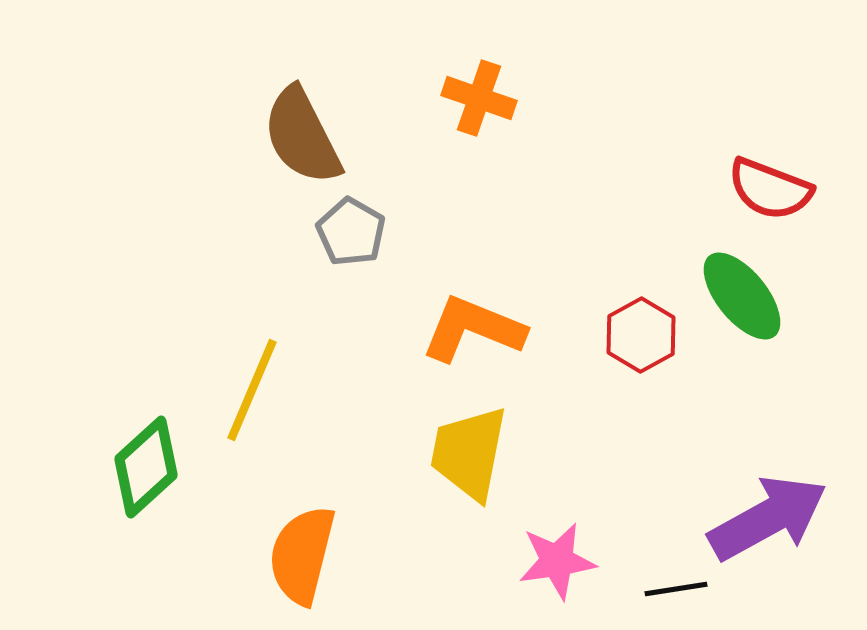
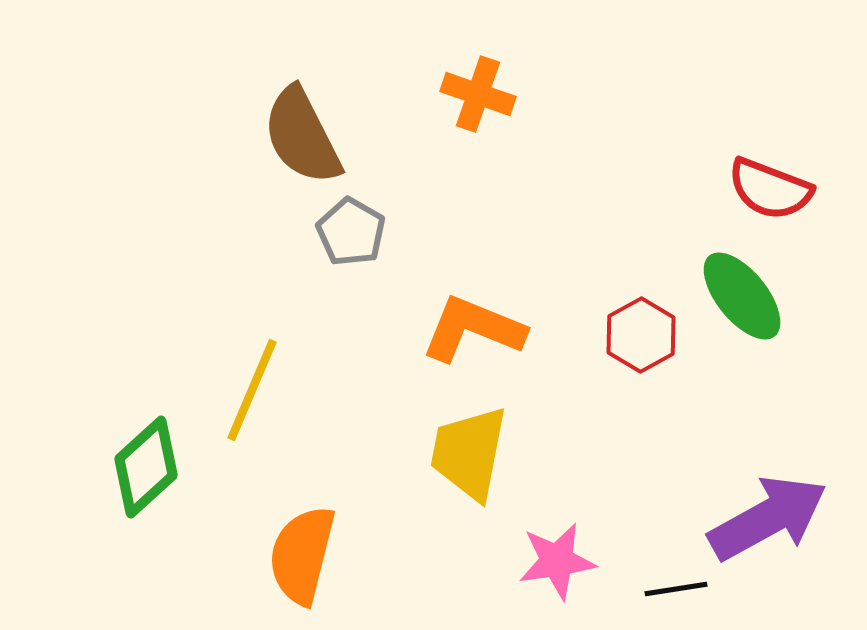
orange cross: moved 1 px left, 4 px up
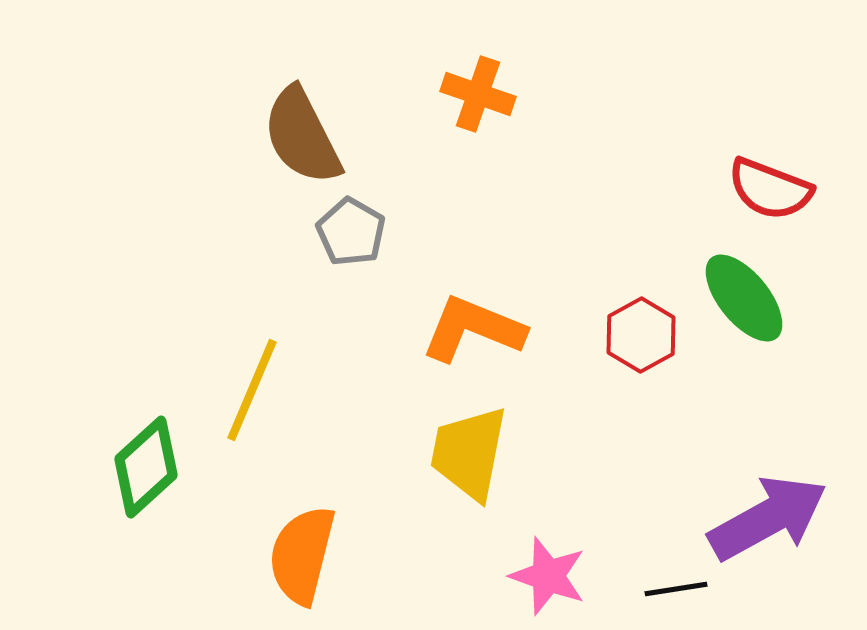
green ellipse: moved 2 px right, 2 px down
pink star: moved 9 px left, 15 px down; rotated 28 degrees clockwise
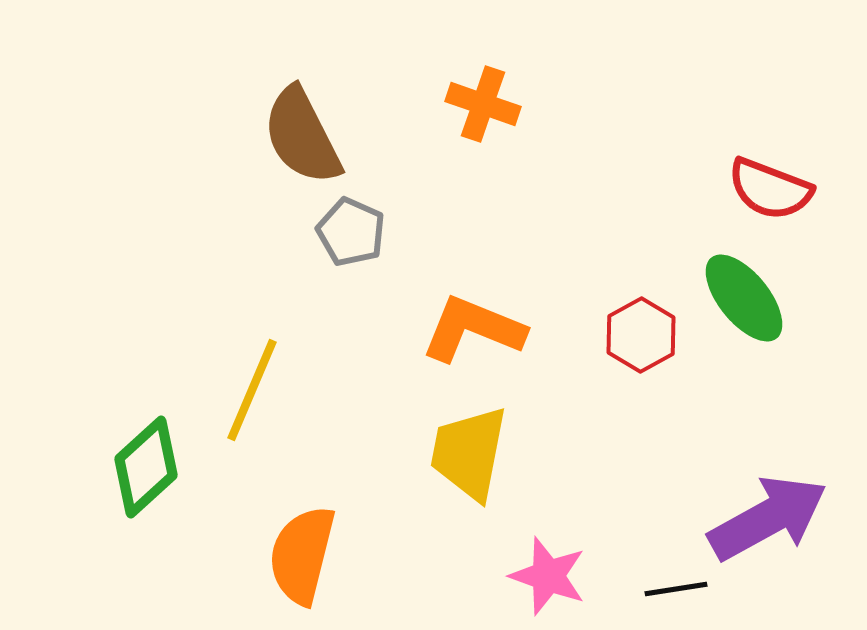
orange cross: moved 5 px right, 10 px down
gray pentagon: rotated 6 degrees counterclockwise
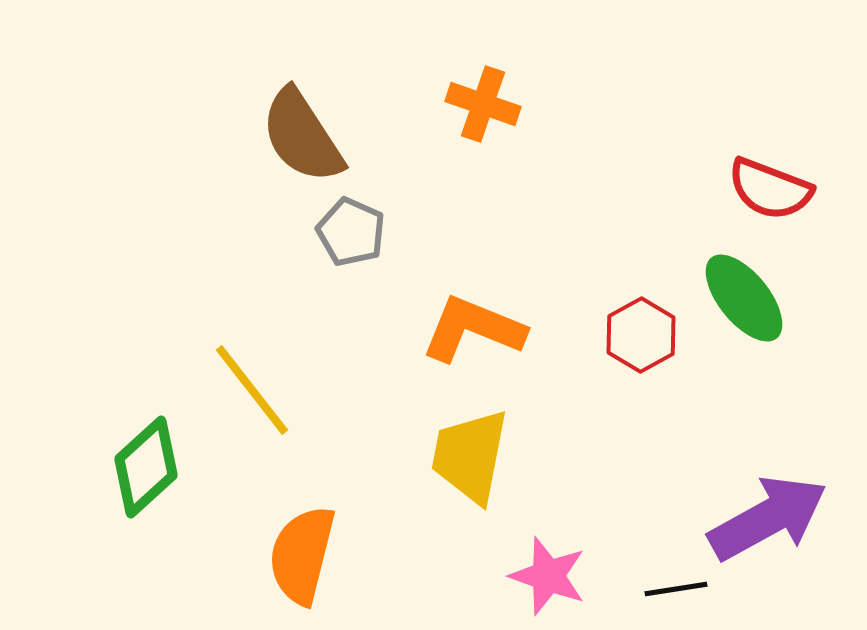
brown semicircle: rotated 6 degrees counterclockwise
yellow line: rotated 61 degrees counterclockwise
yellow trapezoid: moved 1 px right, 3 px down
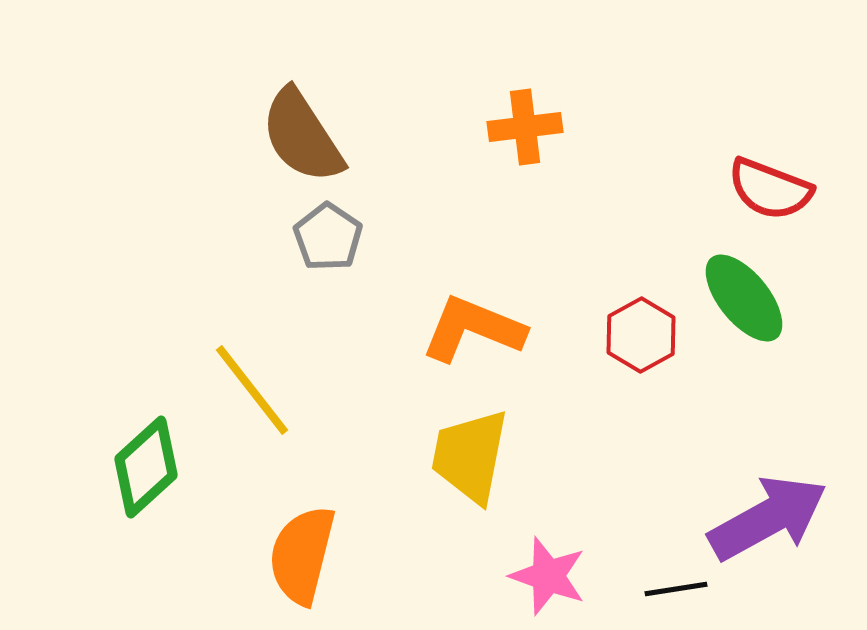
orange cross: moved 42 px right, 23 px down; rotated 26 degrees counterclockwise
gray pentagon: moved 23 px left, 5 px down; rotated 10 degrees clockwise
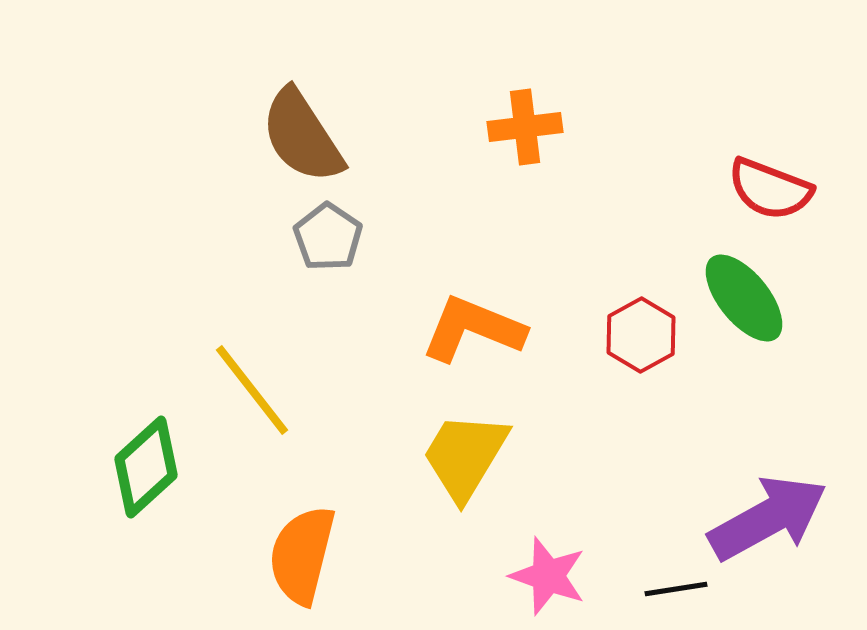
yellow trapezoid: moved 5 px left; rotated 20 degrees clockwise
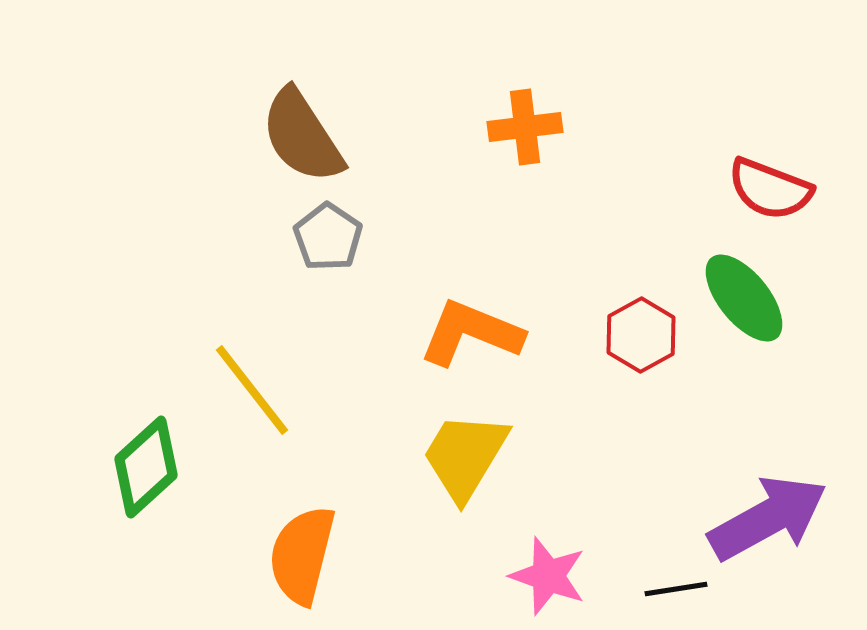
orange L-shape: moved 2 px left, 4 px down
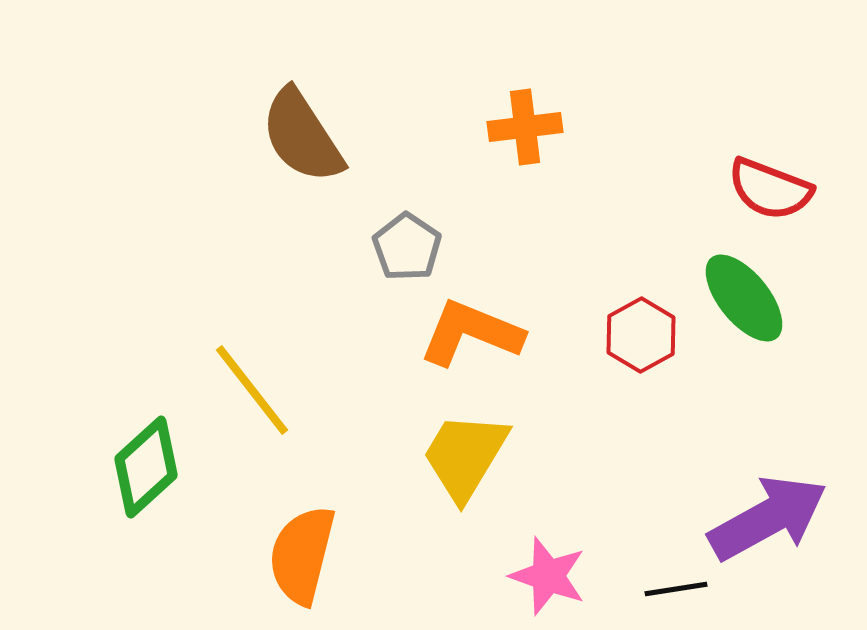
gray pentagon: moved 79 px right, 10 px down
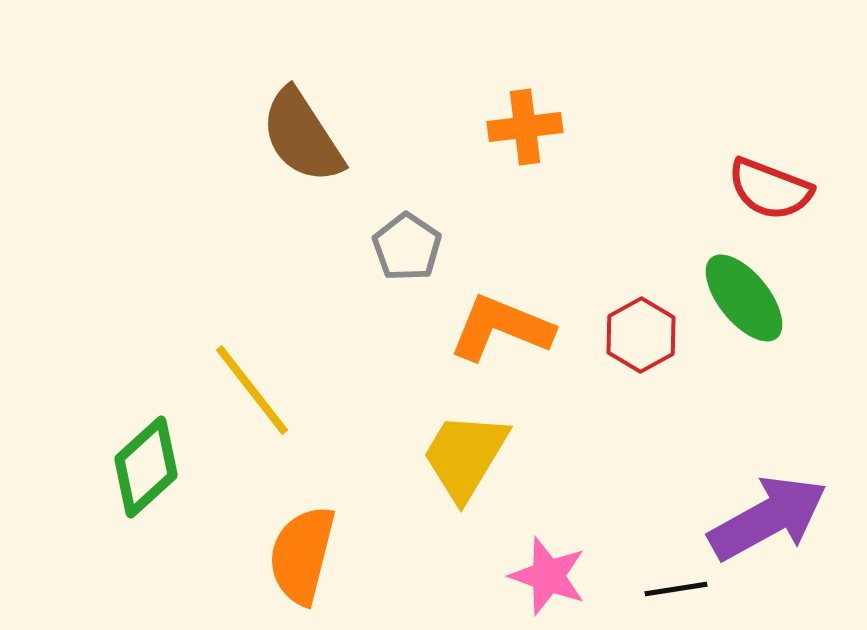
orange L-shape: moved 30 px right, 5 px up
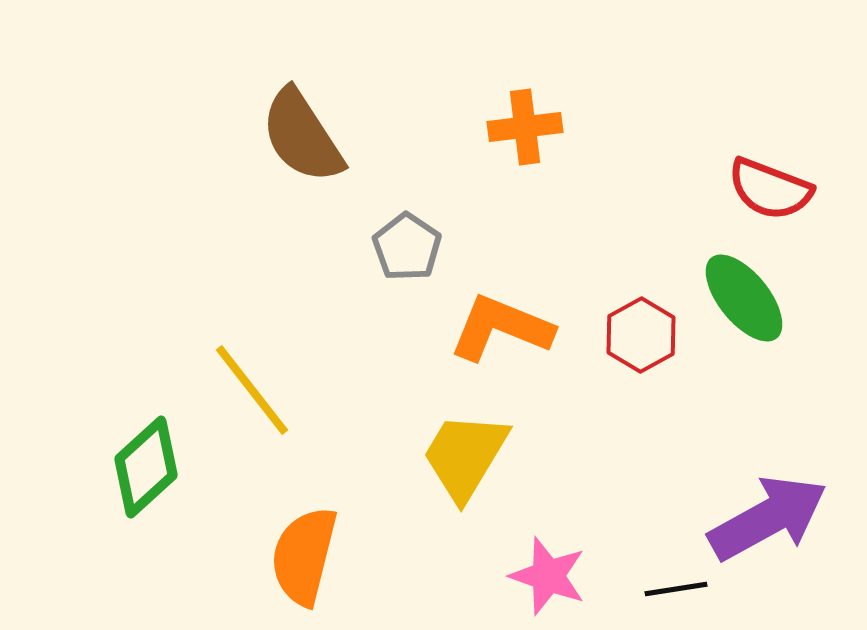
orange semicircle: moved 2 px right, 1 px down
